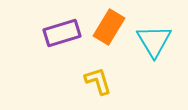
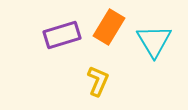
purple rectangle: moved 2 px down
yellow L-shape: rotated 40 degrees clockwise
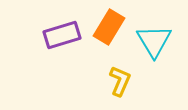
yellow L-shape: moved 22 px right
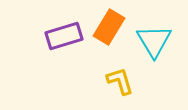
purple rectangle: moved 2 px right, 1 px down
yellow L-shape: rotated 40 degrees counterclockwise
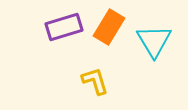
purple rectangle: moved 9 px up
yellow L-shape: moved 25 px left
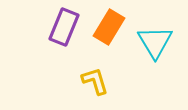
purple rectangle: rotated 51 degrees counterclockwise
cyan triangle: moved 1 px right, 1 px down
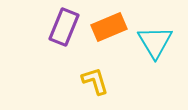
orange rectangle: rotated 36 degrees clockwise
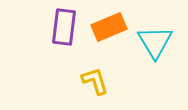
purple rectangle: rotated 15 degrees counterclockwise
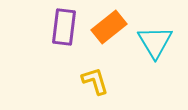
orange rectangle: rotated 16 degrees counterclockwise
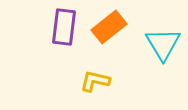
cyan triangle: moved 8 px right, 2 px down
yellow L-shape: rotated 60 degrees counterclockwise
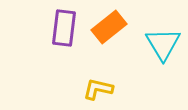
purple rectangle: moved 1 px down
yellow L-shape: moved 3 px right, 8 px down
